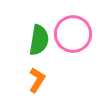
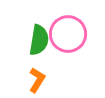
pink circle: moved 5 px left
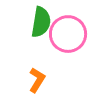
green semicircle: moved 2 px right, 18 px up
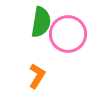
orange L-shape: moved 4 px up
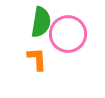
orange L-shape: moved 17 px up; rotated 35 degrees counterclockwise
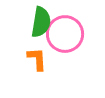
pink circle: moved 3 px left
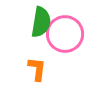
orange L-shape: moved 10 px down; rotated 10 degrees clockwise
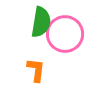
orange L-shape: moved 1 px left, 1 px down
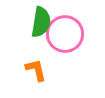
orange L-shape: rotated 20 degrees counterclockwise
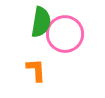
orange L-shape: rotated 10 degrees clockwise
